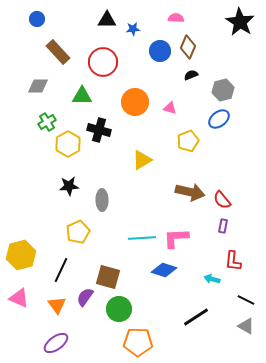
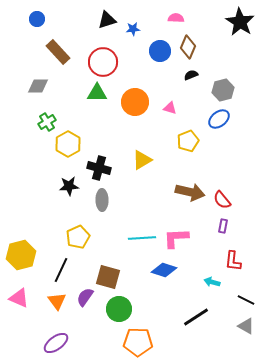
black triangle at (107, 20): rotated 18 degrees counterclockwise
green triangle at (82, 96): moved 15 px right, 3 px up
black cross at (99, 130): moved 38 px down
yellow pentagon at (78, 232): moved 5 px down
cyan arrow at (212, 279): moved 3 px down
orange triangle at (57, 305): moved 4 px up
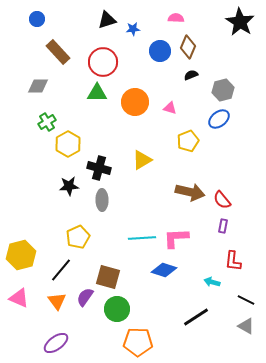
black line at (61, 270): rotated 15 degrees clockwise
green circle at (119, 309): moved 2 px left
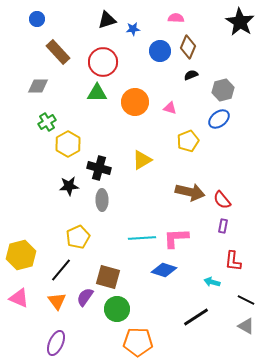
purple ellipse at (56, 343): rotated 30 degrees counterclockwise
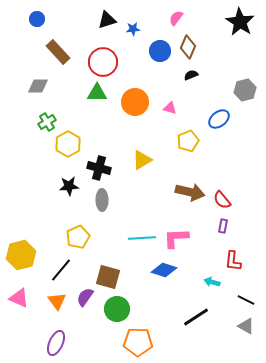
pink semicircle at (176, 18): rotated 56 degrees counterclockwise
gray hexagon at (223, 90): moved 22 px right
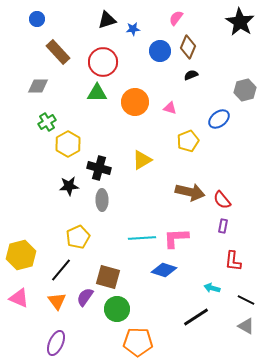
cyan arrow at (212, 282): moved 6 px down
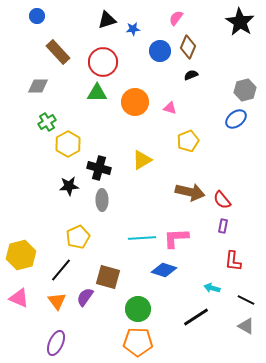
blue circle at (37, 19): moved 3 px up
blue ellipse at (219, 119): moved 17 px right
green circle at (117, 309): moved 21 px right
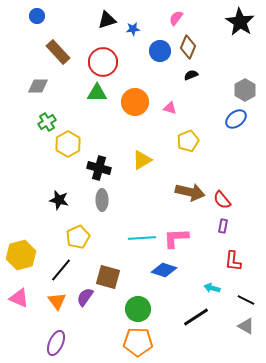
gray hexagon at (245, 90): rotated 15 degrees counterclockwise
black star at (69, 186): moved 10 px left, 14 px down; rotated 18 degrees clockwise
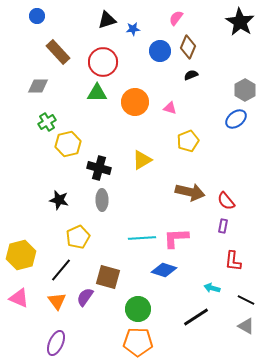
yellow hexagon at (68, 144): rotated 15 degrees clockwise
red semicircle at (222, 200): moved 4 px right, 1 px down
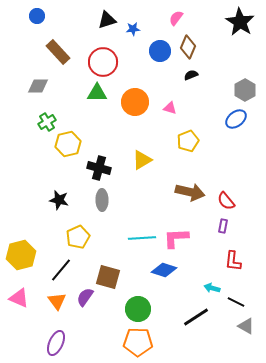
black line at (246, 300): moved 10 px left, 2 px down
